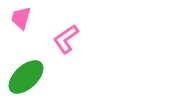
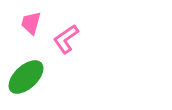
pink trapezoid: moved 10 px right, 5 px down
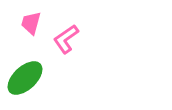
green ellipse: moved 1 px left, 1 px down
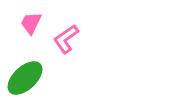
pink trapezoid: rotated 10 degrees clockwise
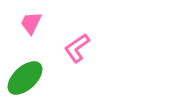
pink L-shape: moved 11 px right, 9 px down
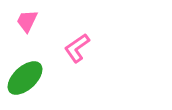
pink trapezoid: moved 4 px left, 2 px up
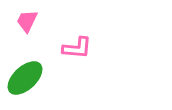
pink L-shape: rotated 140 degrees counterclockwise
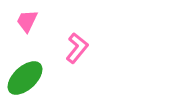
pink L-shape: rotated 56 degrees counterclockwise
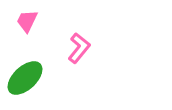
pink L-shape: moved 2 px right
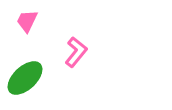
pink L-shape: moved 3 px left, 4 px down
